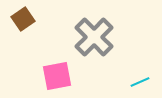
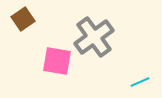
gray cross: rotated 9 degrees clockwise
pink square: moved 15 px up; rotated 20 degrees clockwise
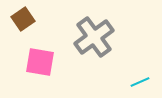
pink square: moved 17 px left, 1 px down
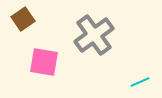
gray cross: moved 2 px up
pink square: moved 4 px right
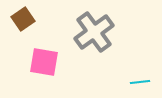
gray cross: moved 3 px up
cyan line: rotated 18 degrees clockwise
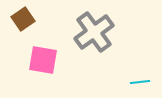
pink square: moved 1 px left, 2 px up
